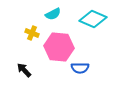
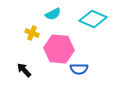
pink hexagon: moved 2 px down
blue semicircle: moved 1 px left, 1 px down
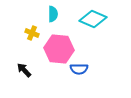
cyan semicircle: rotated 63 degrees counterclockwise
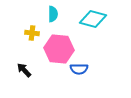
cyan diamond: rotated 8 degrees counterclockwise
yellow cross: rotated 16 degrees counterclockwise
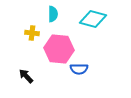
black arrow: moved 2 px right, 6 px down
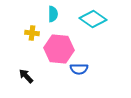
cyan diamond: rotated 20 degrees clockwise
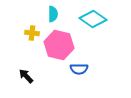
pink hexagon: moved 4 px up; rotated 8 degrees clockwise
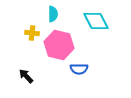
cyan diamond: moved 3 px right, 2 px down; rotated 28 degrees clockwise
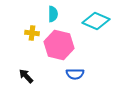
cyan diamond: rotated 40 degrees counterclockwise
blue semicircle: moved 4 px left, 5 px down
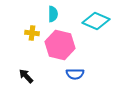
pink hexagon: moved 1 px right
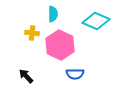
pink hexagon: rotated 12 degrees clockwise
